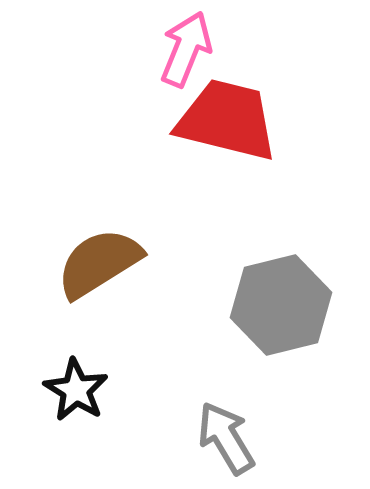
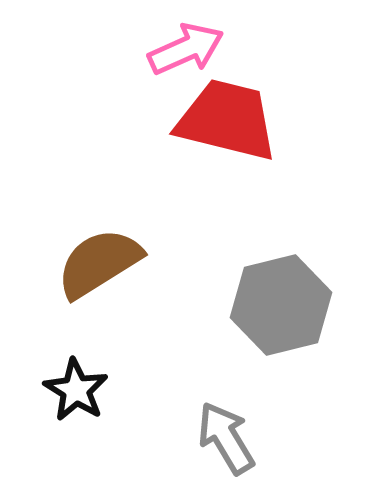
pink arrow: rotated 44 degrees clockwise
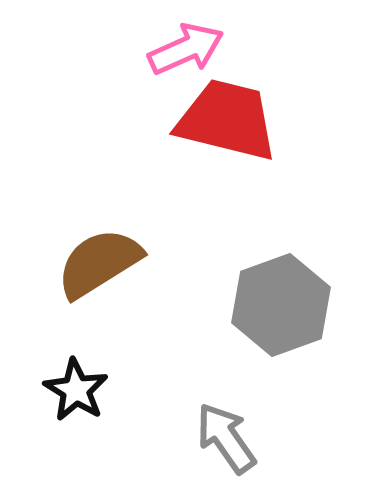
gray hexagon: rotated 6 degrees counterclockwise
gray arrow: rotated 4 degrees counterclockwise
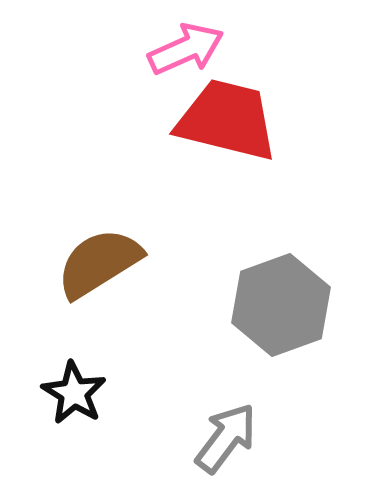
black star: moved 2 px left, 3 px down
gray arrow: rotated 72 degrees clockwise
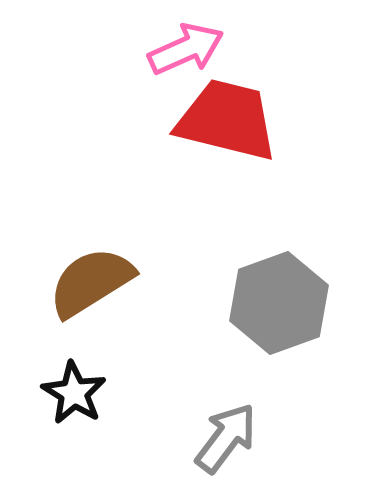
brown semicircle: moved 8 px left, 19 px down
gray hexagon: moved 2 px left, 2 px up
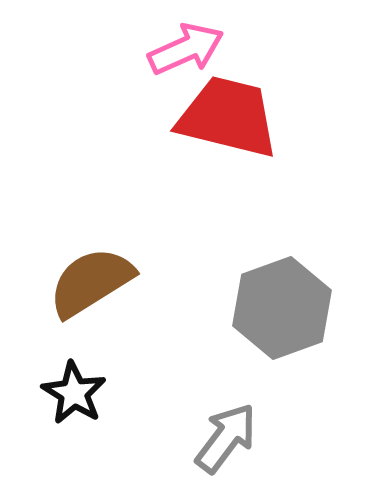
red trapezoid: moved 1 px right, 3 px up
gray hexagon: moved 3 px right, 5 px down
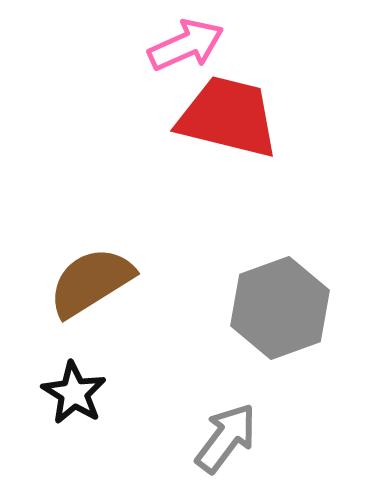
pink arrow: moved 4 px up
gray hexagon: moved 2 px left
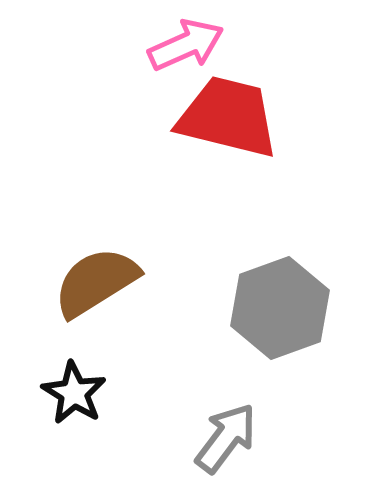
brown semicircle: moved 5 px right
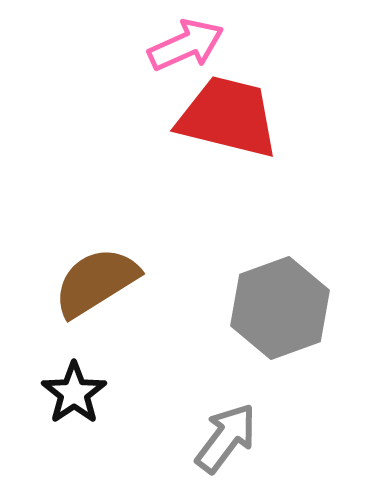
black star: rotated 6 degrees clockwise
